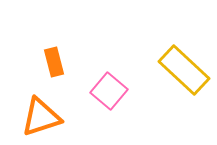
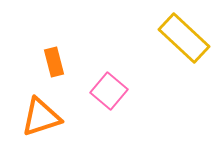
yellow rectangle: moved 32 px up
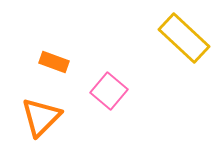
orange rectangle: rotated 56 degrees counterclockwise
orange triangle: rotated 27 degrees counterclockwise
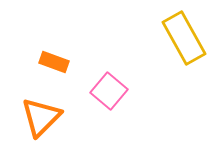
yellow rectangle: rotated 18 degrees clockwise
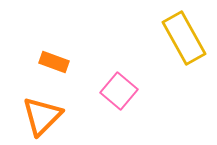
pink square: moved 10 px right
orange triangle: moved 1 px right, 1 px up
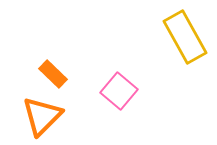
yellow rectangle: moved 1 px right, 1 px up
orange rectangle: moved 1 px left, 12 px down; rotated 24 degrees clockwise
